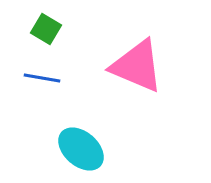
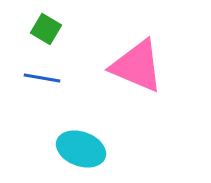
cyan ellipse: rotated 21 degrees counterclockwise
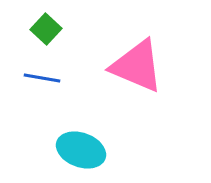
green square: rotated 12 degrees clockwise
cyan ellipse: moved 1 px down
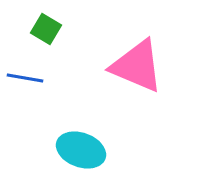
green square: rotated 12 degrees counterclockwise
blue line: moved 17 px left
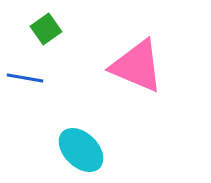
green square: rotated 24 degrees clockwise
cyan ellipse: rotated 24 degrees clockwise
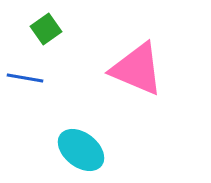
pink triangle: moved 3 px down
cyan ellipse: rotated 6 degrees counterclockwise
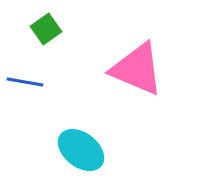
blue line: moved 4 px down
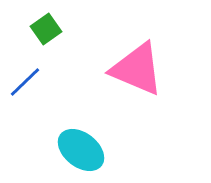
blue line: rotated 54 degrees counterclockwise
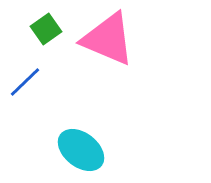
pink triangle: moved 29 px left, 30 px up
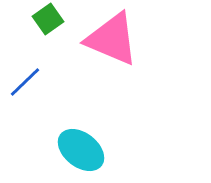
green square: moved 2 px right, 10 px up
pink triangle: moved 4 px right
